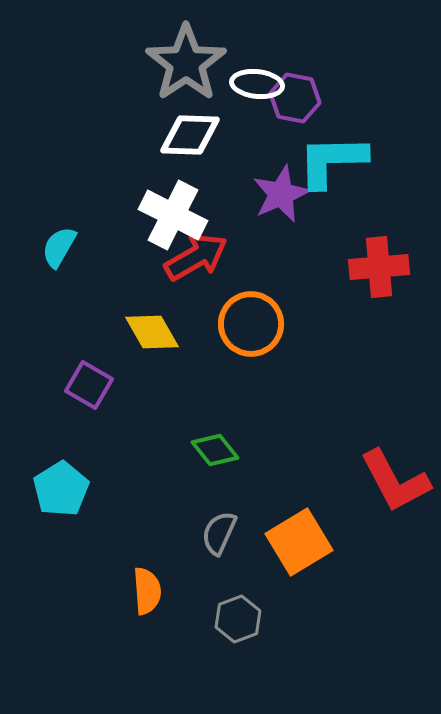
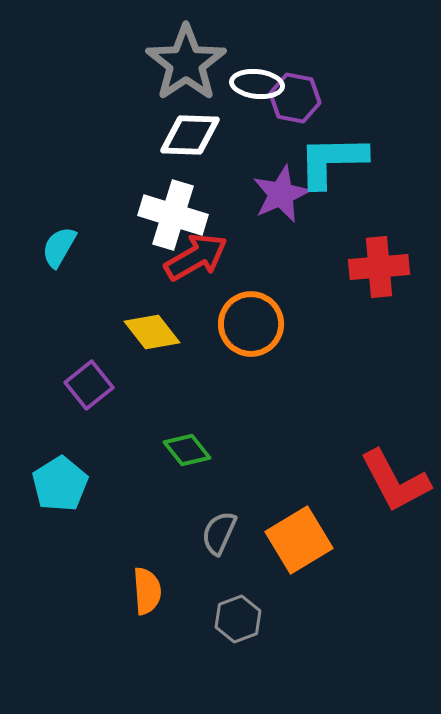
white cross: rotated 10 degrees counterclockwise
yellow diamond: rotated 8 degrees counterclockwise
purple square: rotated 21 degrees clockwise
green diamond: moved 28 px left
cyan pentagon: moved 1 px left, 5 px up
orange square: moved 2 px up
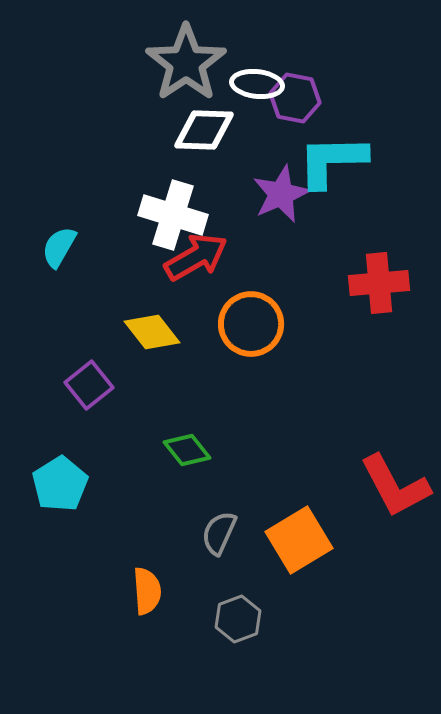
white diamond: moved 14 px right, 5 px up
red cross: moved 16 px down
red L-shape: moved 5 px down
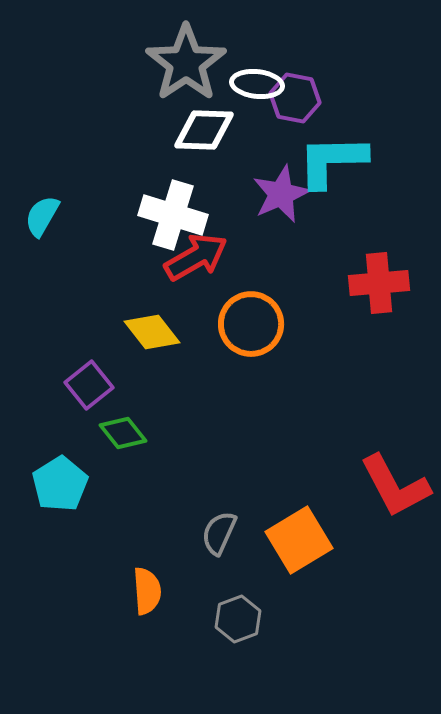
cyan semicircle: moved 17 px left, 31 px up
green diamond: moved 64 px left, 17 px up
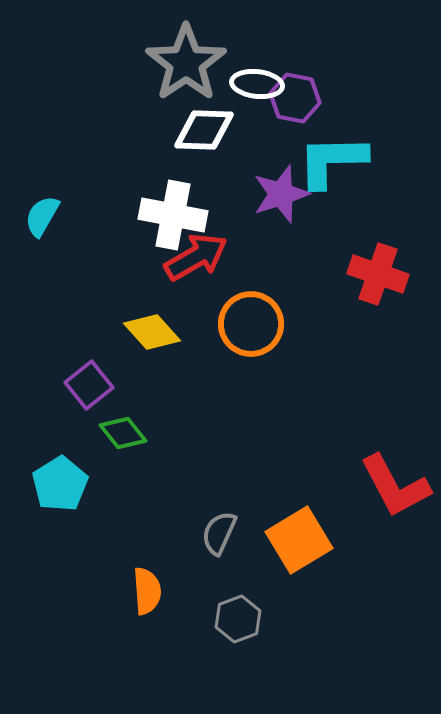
purple star: rotated 6 degrees clockwise
white cross: rotated 6 degrees counterclockwise
red cross: moved 1 px left, 9 px up; rotated 24 degrees clockwise
yellow diamond: rotated 4 degrees counterclockwise
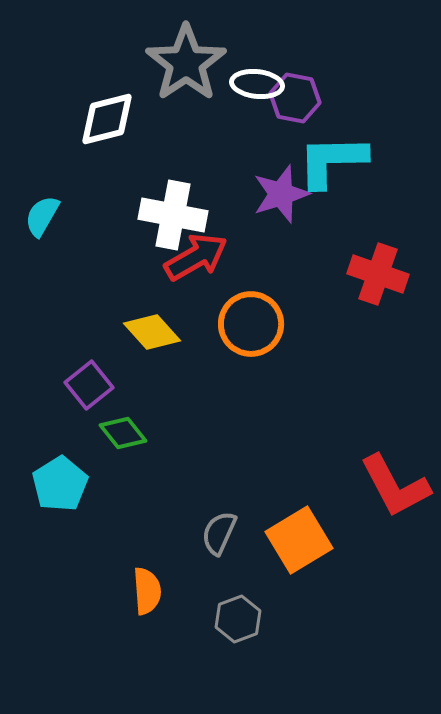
white diamond: moved 97 px left, 11 px up; rotated 16 degrees counterclockwise
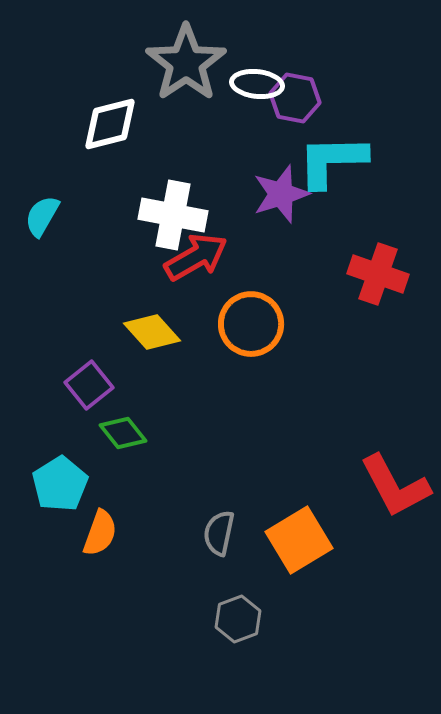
white diamond: moved 3 px right, 5 px down
gray semicircle: rotated 12 degrees counterclockwise
orange semicircle: moved 47 px left, 58 px up; rotated 24 degrees clockwise
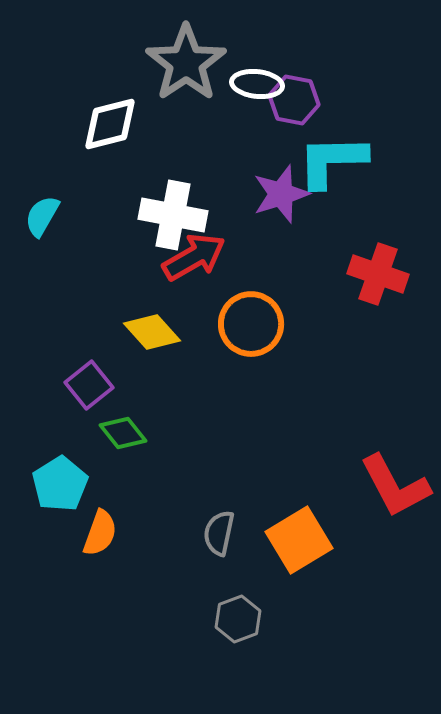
purple hexagon: moved 1 px left, 2 px down
red arrow: moved 2 px left
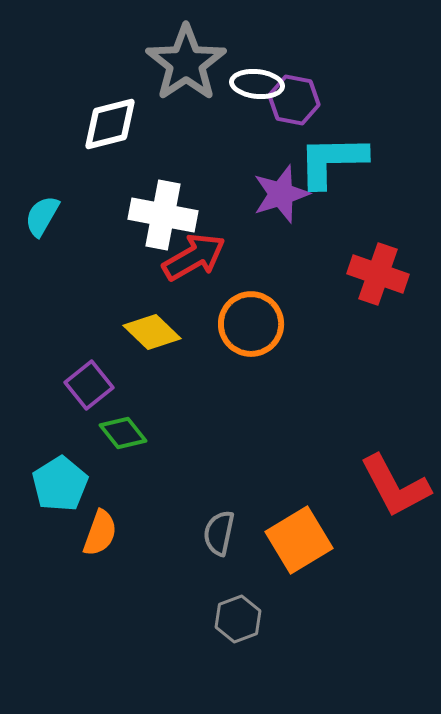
white cross: moved 10 px left
yellow diamond: rotated 4 degrees counterclockwise
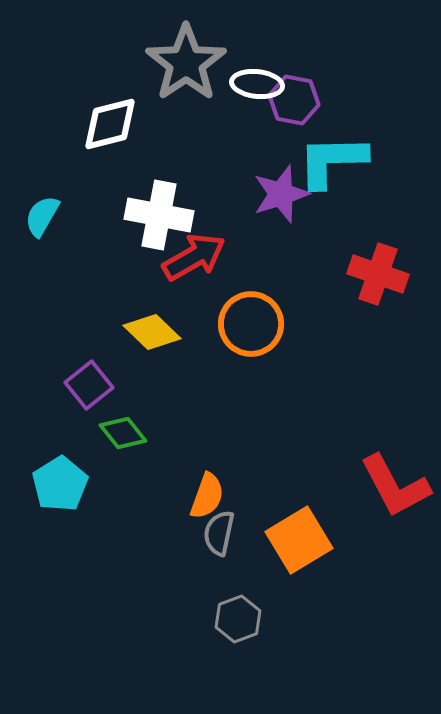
white cross: moved 4 px left
orange semicircle: moved 107 px right, 37 px up
